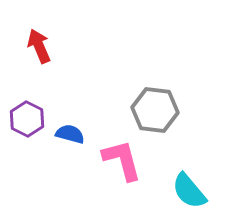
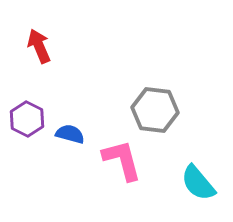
cyan semicircle: moved 9 px right, 8 px up
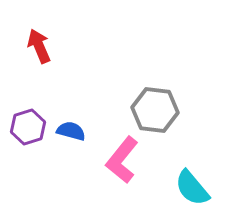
purple hexagon: moved 1 px right, 8 px down; rotated 16 degrees clockwise
blue semicircle: moved 1 px right, 3 px up
pink L-shape: rotated 126 degrees counterclockwise
cyan semicircle: moved 6 px left, 5 px down
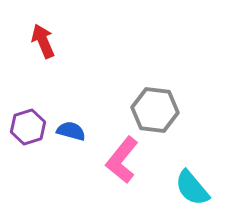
red arrow: moved 4 px right, 5 px up
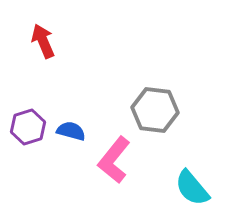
pink L-shape: moved 8 px left
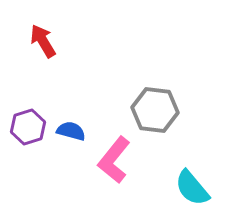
red arrow: rotated 8 degrees counterclockwise
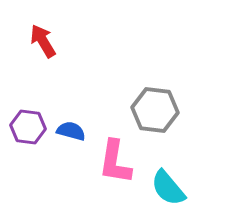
purple hexagon: rotated 24 degrees clockwise
pink L-shape: moved 1 px right, 2 px down; rotated 30 degrees counterclockwise
cyan semicircle: moved 24 px left
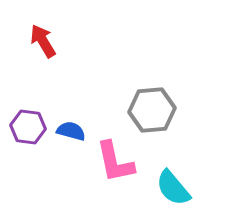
gray hexagon: moved 3 px left; rotated 12 degrees counterclockwise
pink L-shape: rotated 21 degrees counterclockwise
cyan semicircle: moved 5 px right
